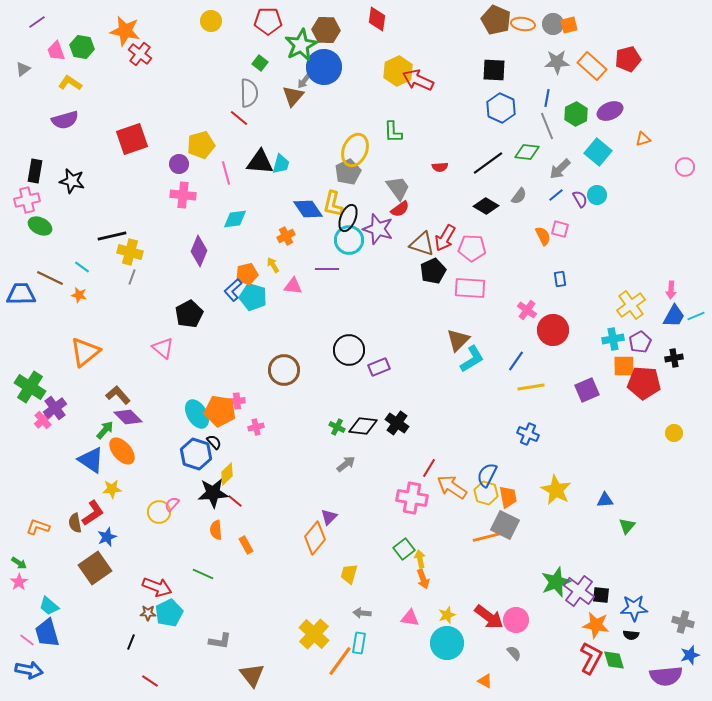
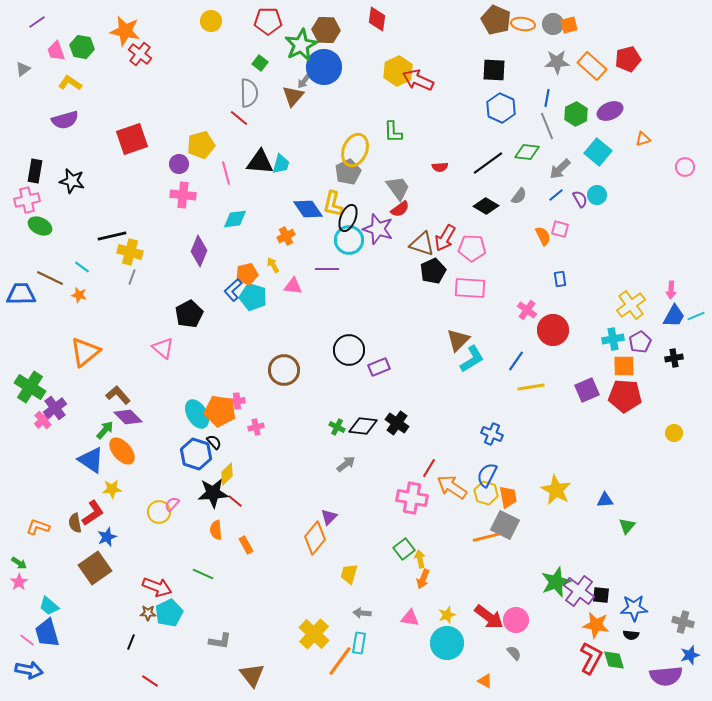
red pentagon at (644, 383): moved 19 px left, 13 px down
blue cross at (528, 434): moved 36 px left
orange arrow at (423, 579): rotated 42 degrees clockwise
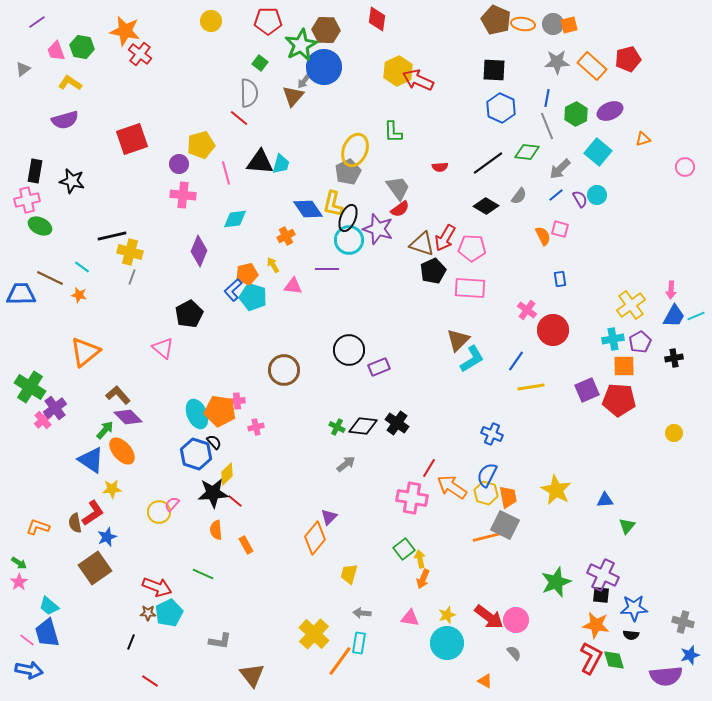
red pentagon at (625, 396): moved 6 px left, 4 px down
cyan ellipse at (197, 414): rotated 8 degrees clockwise
purple cross at (579, 591): moved 24 px right, 16 px up; rotated 12 degrees counterclockwise
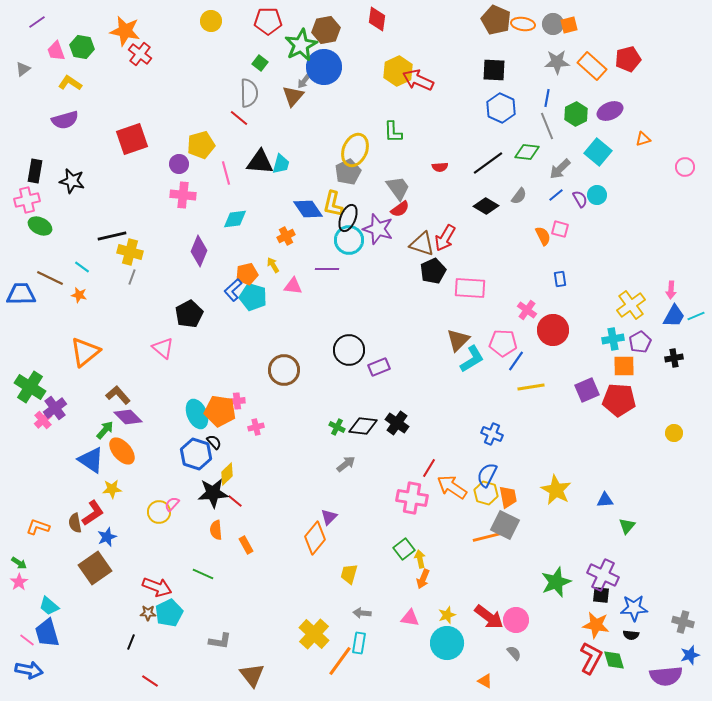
brown hexagon at (326, 30): rotated 12 degrees counterclockwise
pink pentagon at (472, 248): moved 31 px right, 95 px down
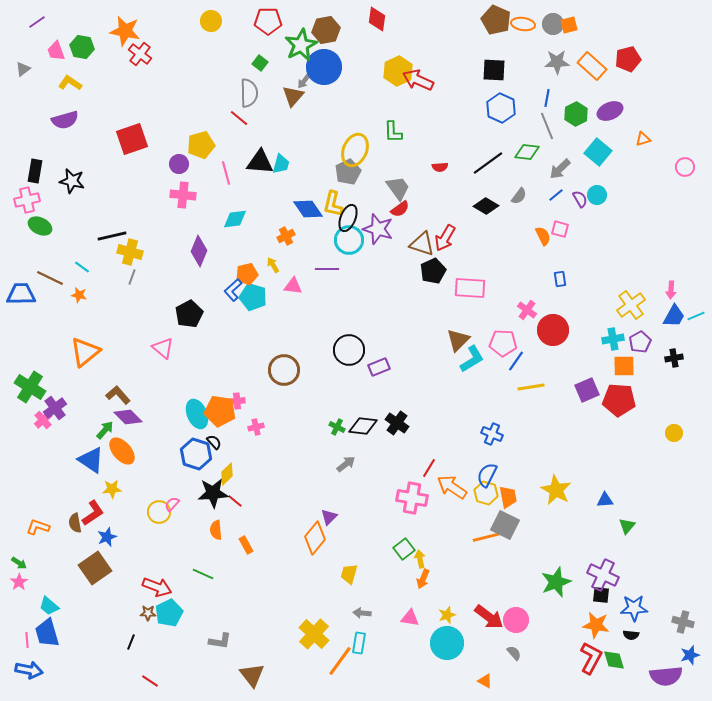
pink line at (27, 640): rotated 49 degrees clockwise
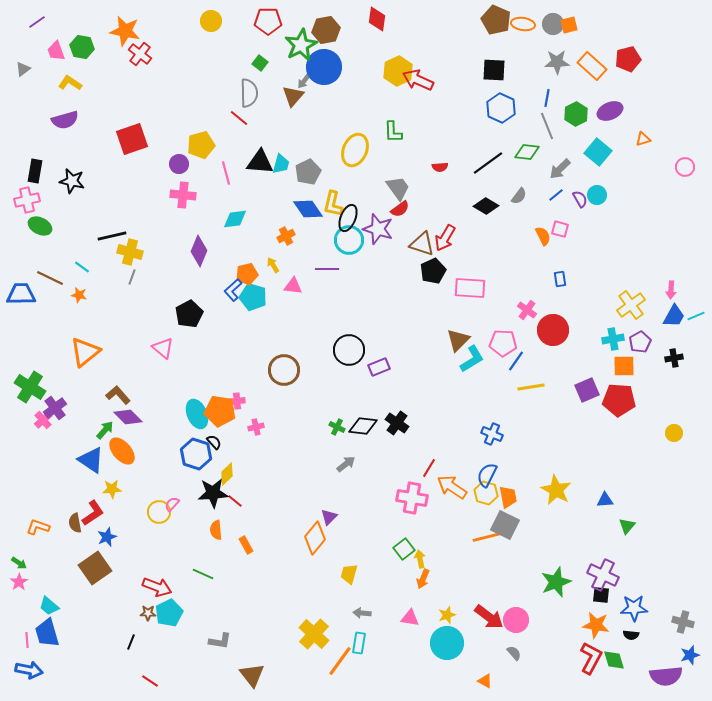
gray pentagon at (348, 172): moved 40 px left
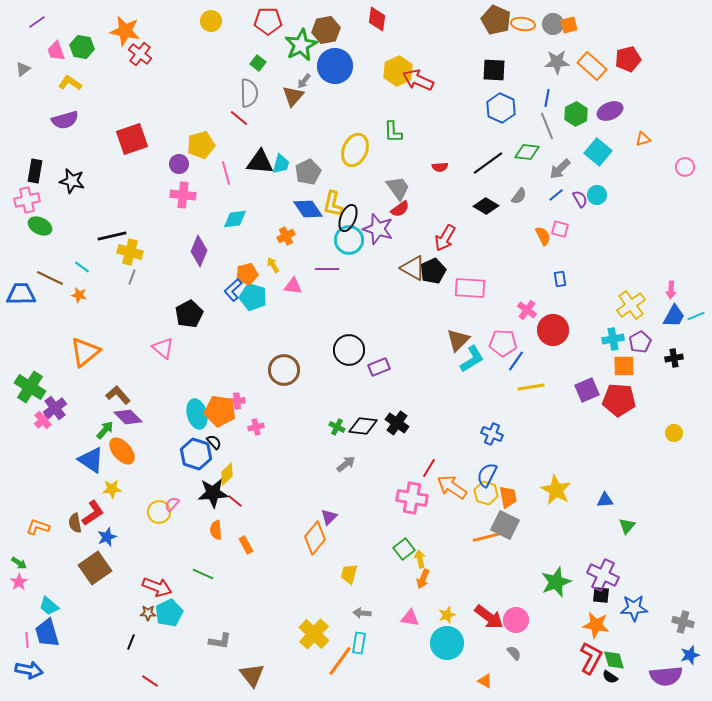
green square at (260, 63): moved 2 px left
blue circle at (324, 67): moved 11 px right, 1 px up
brown triangle at (422, 244): moved 9 px left, 24 px down; rotated 12 degrees clockwise
cyan ellipse at (197, 414): rotated 8 degrees clockwise
black semicircle at (631, 635): moved 21 px left, 42 px down; rotated 28 degrees clockwise
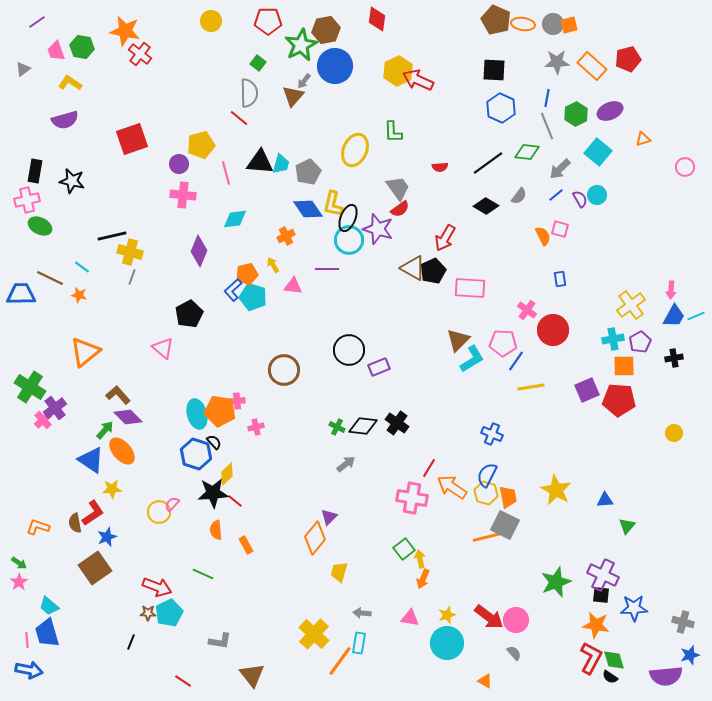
yellow trapezoid at (349, 574): moved 10 px left, 2 px up
red line at (150, 681): moved 33 px right
